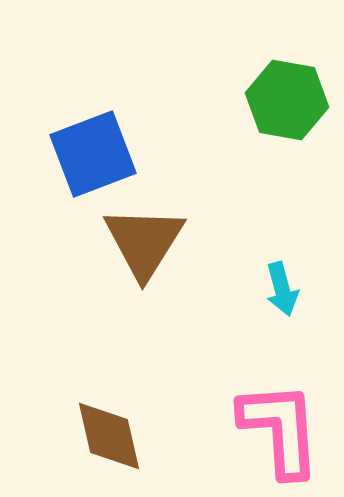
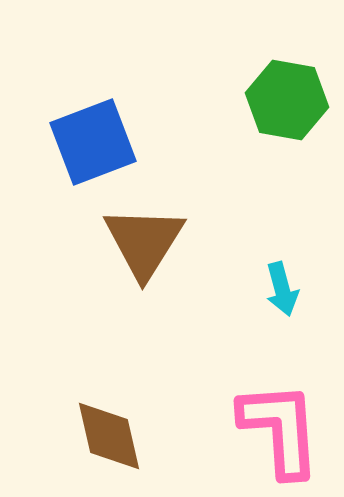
blue square: moved 12 px up
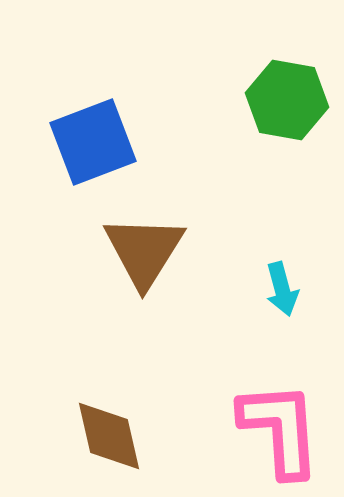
brown triangle: moved 9 px down
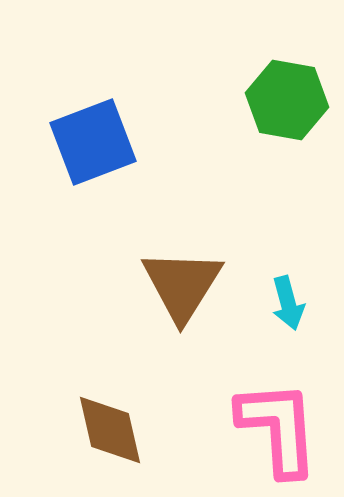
brown triangle: moved 38 px right, 34 px down
cyan arrow: moved 6 px right, 14 px down
pink L-shape: moved 2 px left, 1 px up
brown diamond: moved 1 px right, 6 px up
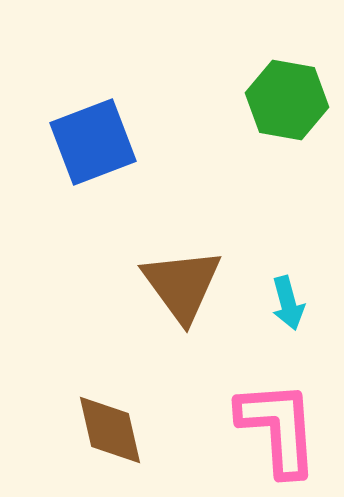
brown triangle: rotated 8 degrees counterclockwise
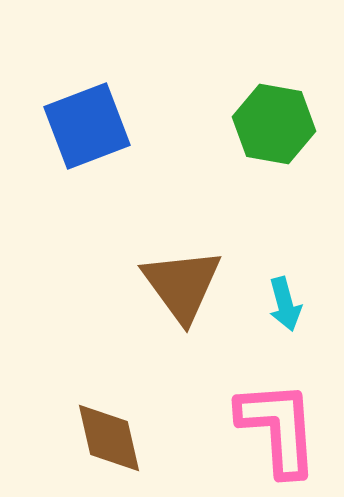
green hexagon: moved 13 px left, 24 px down
blue square: moved 6 px left, 16 px up
cyan arrow: moved 3 px left, 1 px down
brown diamond: moved 1 px left, 8 px down
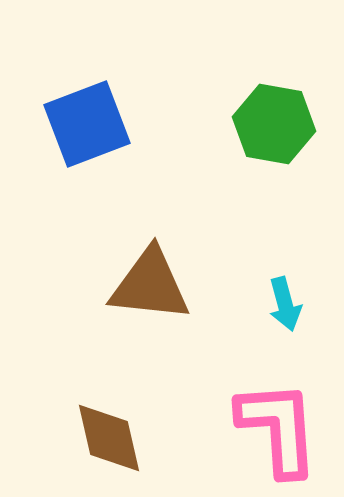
blue square: moved 2 px up
brown triangle: moved 32 px left; rotated 48 degrees counterclockwise
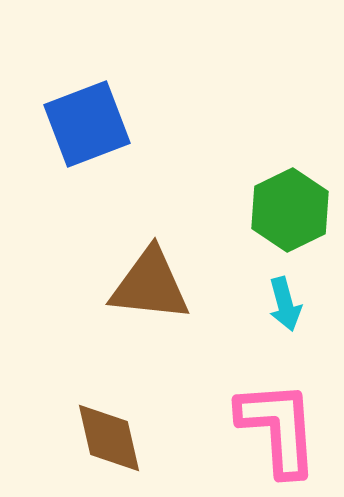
green hexagon: moved 16 px right, 86 px down; rotated 24 degrees clockwise
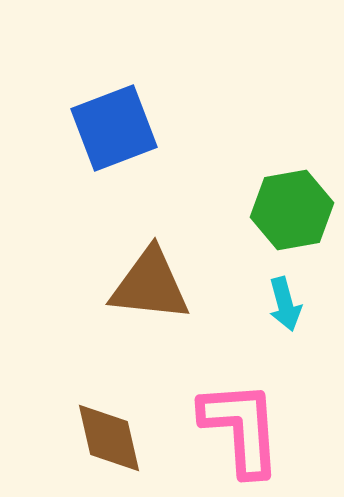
blue square: moved 27 px right, 4 px down
green hexagon: moved 2 px right; rotated 16 degrees clockwise
pink L-shape: moved 37 px left
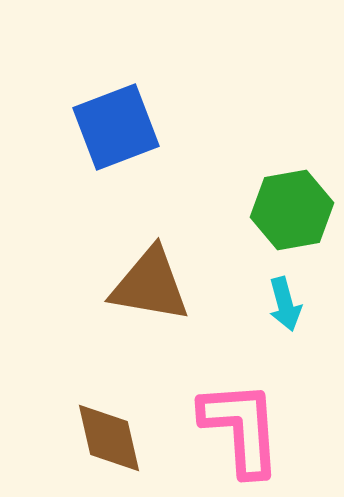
blue square: moved 2 px right, 1 px up
brown triangle: rotated 4 degrees clockwise
